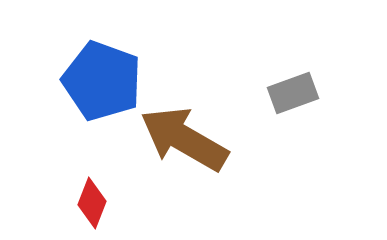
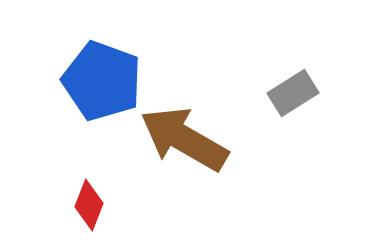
gray rectangle: rotated 12 degrees counterclockwise
red diamond: moved 3 px left, 2 px down
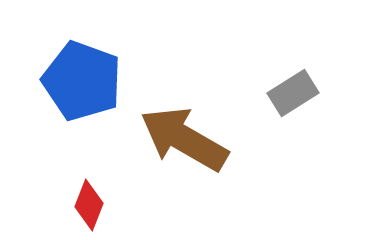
blue pentagon: moved 20 px left
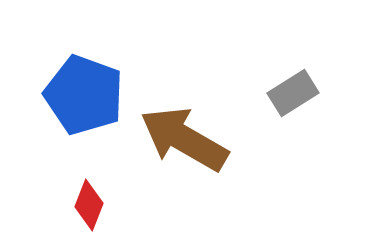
blue pentagon: moved 2 px right, 14 px down
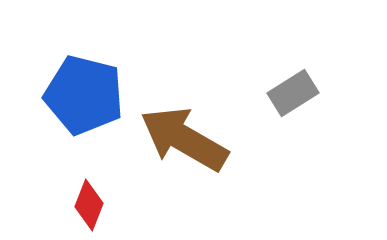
blue pentagon: rotated 6 degrees counterclockwise
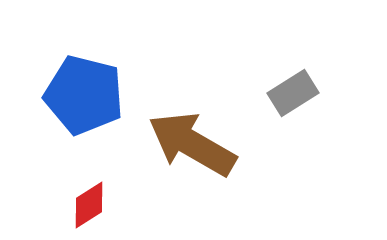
brown arrow: moved 8 px right, 5 px down
red diamond: rotated 36 degrees clockwise
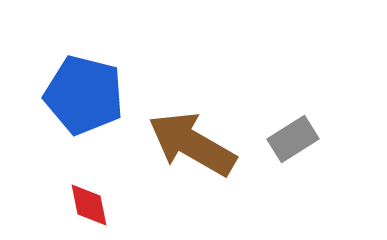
gray rectangle: moved 46 px down
red diamond: rotated 69 degrees counterclockwise
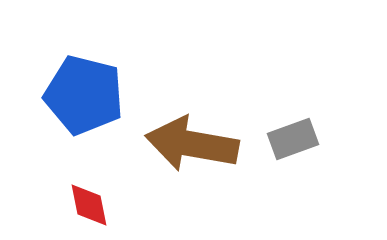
gray rectangle: rotated 12 degrees clockwise
brown arrow: rotated 20 degrees counterclockwise
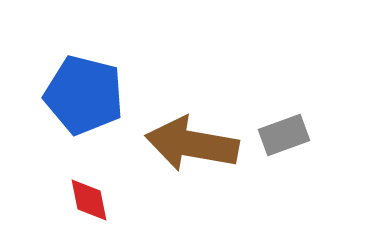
gray rectangle: moved 9 px left, 4 px up
red diamond: moved 5 px up
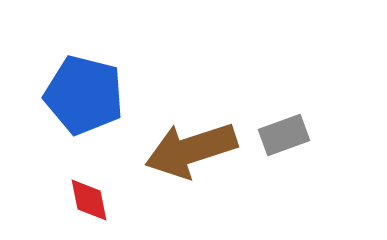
brown arrow: moved 1 px left, 6 px down; rotated 28 degrees counterclockwise
